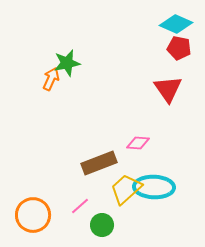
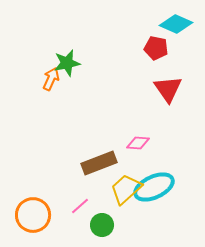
red pentagon: moved 23 px left
cyan ellipse: rotated 27 degrees counterclockwise
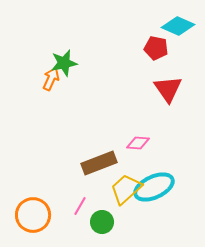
cyan diamond: moved 2 px right, 2 px down
green star: moved 3 px left
pink line: rotated 18 degrees counterclockwise
green circle: moved 3 px up
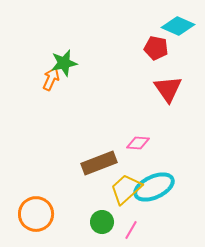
pink line: moved 51 px right, 24 px down
orange circle: moved 3 px right, 1 px up
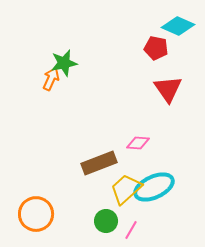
green circle: moved 4 px right, 1 px up
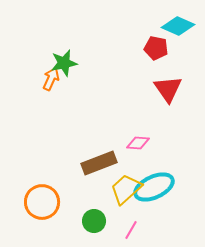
orange circle: moved 6 px right, 12 px up
green circle: moved 12 px left
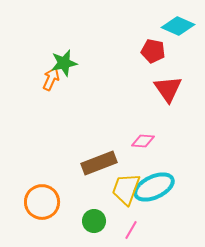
red pentagon: moved 3 px left, 3 px down
pink diamond: moved 5 px right, 2 px up
yellow trapezoid: rotated 28 degrees counterclockwise
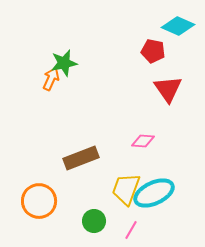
brown rectangle: moved 18 px left, 5 px up
cyan ellipse: moved 6 px down
orange circle: moved 3 px left, 1 px up
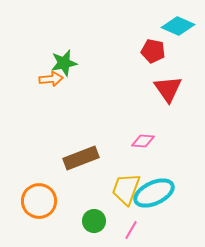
orange arrow: rotated 60 degrees clockwise
